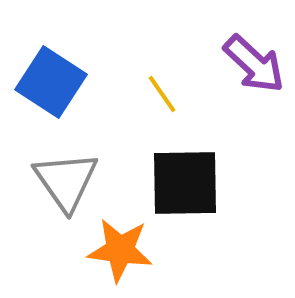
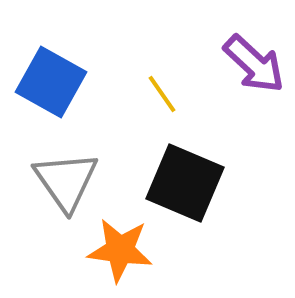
blue square: rotated 4 degrees counterclockwise
black square: rotated 24 degrees clockwise
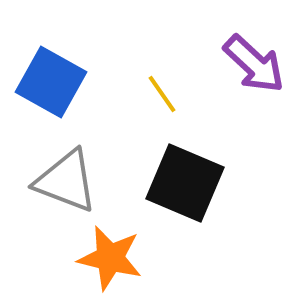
gray triangle: rotated 34 degrees counterclockwise
orange star: moved 10 px left, 8 px down; rotated 6 degrees clockwise
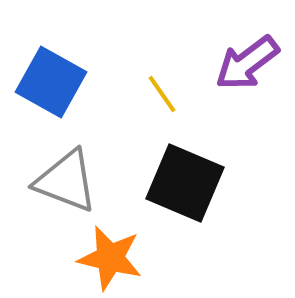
purple arrow: moved 7 px left, 1 px up; rotated 100 degrees clockwise
